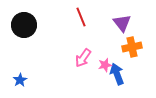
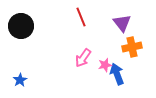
black circle: moved 3 px left, 1 px down
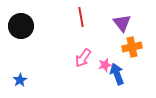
red line: rotated 12 degrees clockwise
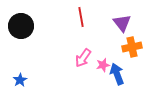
pink star: moved 2 px left
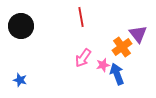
purple triangle: moved 16 px right, 11 px down
orange cross: moved 10 px left; rotated 24 degrees counterclockwise
blue star: rotated 24 degrees counterclockwise
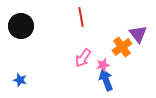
blue arrow: moved 11 px left, 6 px down
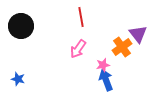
pink arrow: moved 5 px left, 9 px up
blue star: moved 2 px left, 1 px up
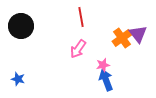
orange cross: moved 9 px up
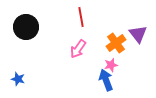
black circle: moved 5 px right, 1 px down
orange cross: moved 6 px left, 5 px down
pink star: moved 8 px right
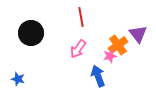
black circle: moved 5 px right, 6 px down
orange cross: moved 2 px right, 2 px down
pink star: moved 1 px left, 9 px up
blue arrow: moved 8 px left, 4 px up
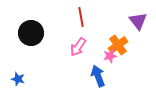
purple triangle: moved 13 px up
pink arrow: moved 2 px up
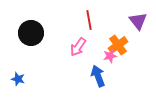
red line: moved 8 px right, 3 px down
